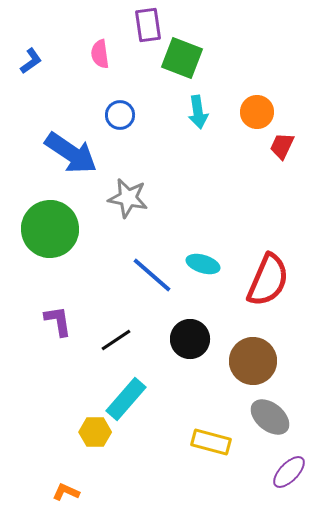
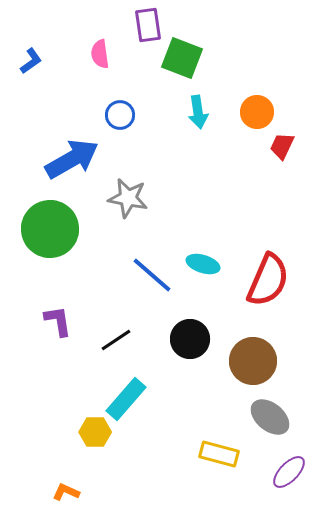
blue arrow: moved 1 px right, 6 px down; rotated 64 degrees counterclockwise
yellow rectangle: moved 8 px right, 12 px down
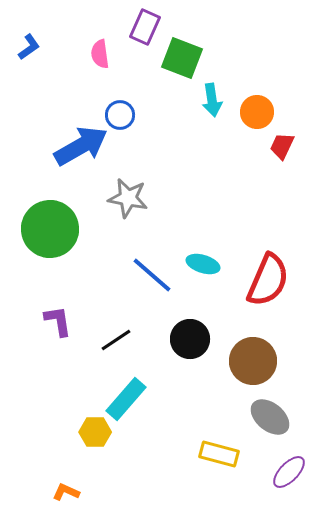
purple rectangle: moved 3 px left, 2 px down; rotated 32 degrees clockwise
blue L-shape: moved 2 px left, 14 px up
cyan arrow: moved 14 px right, 12 px up
blue arrow: moved 9 px right, 13 px up
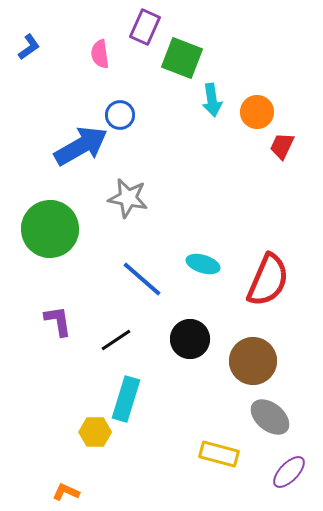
blue line: moved 10 px left, 4 px down
cyan rectangle: rotated 24 degrees counterclockwise
